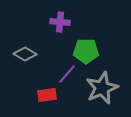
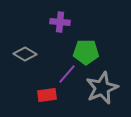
green pentagon: moved 1 px down
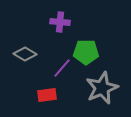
purple line: moved 5 px left, 6 px up
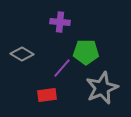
gray diamond: moved 3 px left
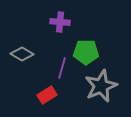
purple line: rotated 25 degrees counterclockwise
gray star: moved 1 px left, 2 px up
red rectangle: rotated 24 degrees counterclockwise
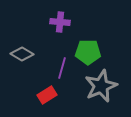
green pentagon: moved 2 px right
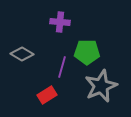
green pentagon: moved 1 px left
purple line: moved 1 px up
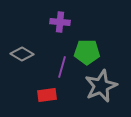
red rectangle: rotated 24 degrees clockwise
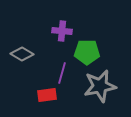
purple cross: moved 2 px right, 9 px down
purple line: moved 6 px down
gray star: moved 1 px left; rotated 12 degrees clockwise
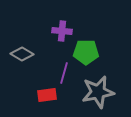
green pentagon: moved 1 px left
purple line: moved 2 px right
gray star: moved 2 px left, 6 px down
